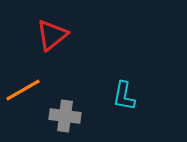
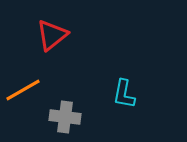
cyan L-shape: moved 2 px up
gray cross: moved 1 px down
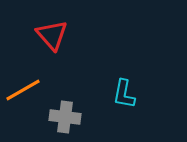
red triangle: rotated 32 degrees counterclockwise
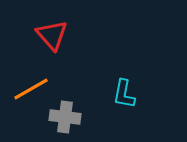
orange line: moved 8 px right, 1 px up
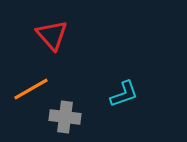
cyan L-shape: rotated 120 degrees counterclockwise
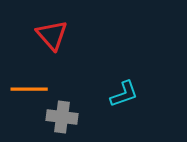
orange line: moved 2 px left; rotated 30 degrees clockwise
gray cross: moved 3 px left
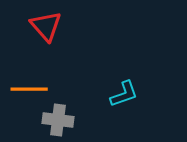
red triangle: moved 6 px left, 9 px up
gray cross: moved 4 px left, 3 px down
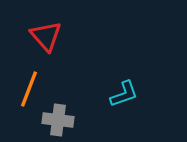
red triangle: moved 10 px down
orange line: rotated 69 degrees counterclockwise
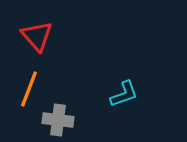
red triangle: moved 9 px left
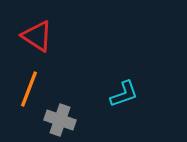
red triangle: rotated 16 degrees counterclockwise
gray cross: moved 2 px right; rotated 12 degrees clockwise
